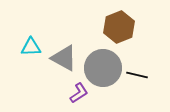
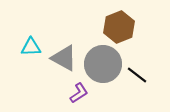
gray circle: moved 4 px up
black line: rotated 25 degrees clockwise
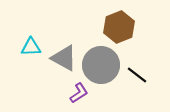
gray circle: moved 2 px left, 1 px down
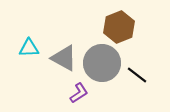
cyan triangle: moved 2 px left, 1 px down
gray circle: moved 1 px right, 2 px up
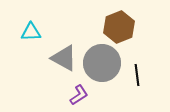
cyan triangle: moved 2 px right, 16 px up
black line: rotated 45 degrees clockwise
purple L-shape: moved 2 px down
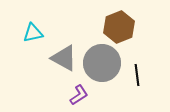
cyan triangle: moved 2 px right, 1 px down; rotated 10 degrees counterclockwise
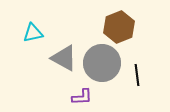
purple L-shape: moved 3 px right, 2 px down; rotated 30 degrees clockwise
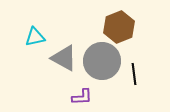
cyan triangle: moved 2 px right, 4 px down
gray circle: moved 2 px up
black line: moved 3 px left, 1 px up
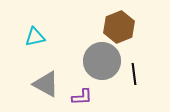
gray triangle: moved 18 px left, 26 px down
